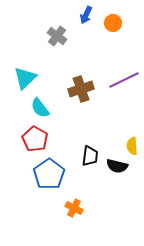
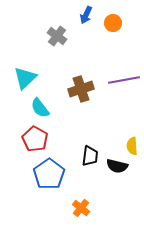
purple line: rotated 16 degrees clockwise
orange cross: moved 7 px right; rotated 12 degrees clockwise
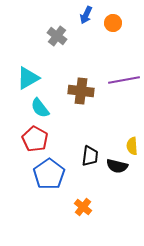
cyan triangle: moved 3 px right; rotated 15 degrees clockwise
brown cross: moved 2 px down; rotated 25 degrees clockwise
orange cross: moved 2 px right, 1 px up
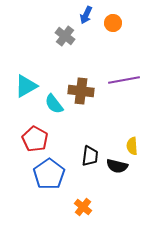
gray cross: moved 8 px right
cyan triangle: moved 2 px left, 8 px down
cyan semicircle: moved 14 px right, 4 px up
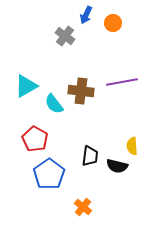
purple line: moved 2 px left, 2 px down
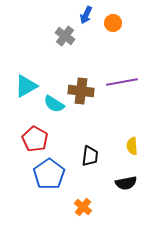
cyan semicircle: rotated 20 degrees counterclockwise
black semicircle: moved 9 px right, 17 px down; rotated 25 degrees counterclockwise
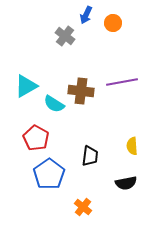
red pentagon: moved 1 px right, 1 px up
